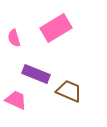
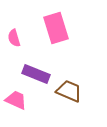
pink rectangle: rotated 76 degrees counterclockwise
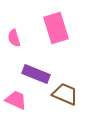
brown trapezoid: moved 4 px left, 3 px down
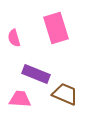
pink trapezoid: moved 4 px right, 1 px up; rotated 20 degrees counterclockwise
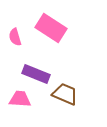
pink rectangle: moved 5 px left; rotated 40 degrees counterclockwise
pink semicircle: moved 1 px right, 1 px up
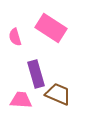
purple rectangle: rotated 52 degrees clockwise
brown trapezoid: moved 7 px left
pink trapezoid: moved 1 px right, 1 px down
